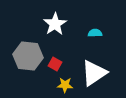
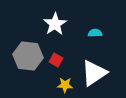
red square: moved 1 px right, 4 px up
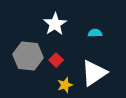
red square: rotated 16 degrees clockwise
yellow star: rotated 21 degrees counterclockwise
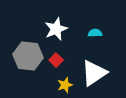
white star: moved 1 px right, 5 px down; rotated 10 degrees clockwise
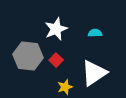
yellow star: moved 2 px down
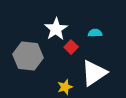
white star: rotated 10 degrees counterclockwise
red square: moved 15 px right, 13 px up
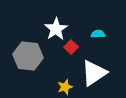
cyan semicircle: moved 3 px right, 1 px down
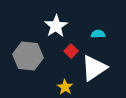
white star: moved 3 px up
red square: moved 4 px down
white triangle: moved 5 px up
yellow star: rotated 21 degrees counterclockwise
